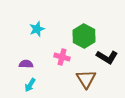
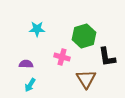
cyan star: rotated 21 degrees clockwise
green hexagon: rotated 15 degrees clockwise
black L-shape: rotated 50 degrees clockwise
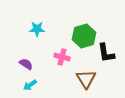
black L-shape: moved 1 px left, 4 px up
purple semicircle: rotated 32 degrees clockwise
cyan arrow: rotated 24 degrees clockwise
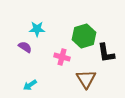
purple semicircle: moved 1 px left, 17 px up
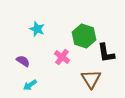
cyan star: rotated 21 degrees clockwise
green hexagon: rotated 25 degrees counterclockwise
purple semicircle: moved 2 px left, 14 px down
pink cross: rotated 21 degrees clockwise
brown triangle: moved 5 px right
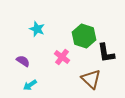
brown triangle: rotated 15 degrees counterclockwise
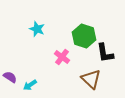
black L-shape: moved 1 px left
purple semicircle: moved 13 px left, 16 px down
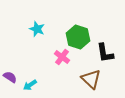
green hexagon: moved 6 px left, 1 px down
